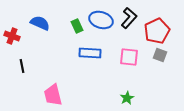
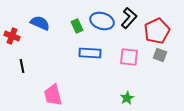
blue ellipse: moved 1 px right, 1 px down
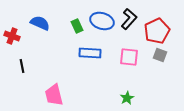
black L-shape: moved 1 px down
pink trapezoid: moved 1 px right
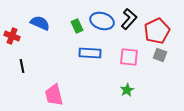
green star: moved 8 px up
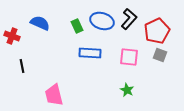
green star: rotated 16 degrees counterclockwise
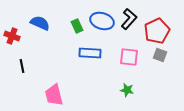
green star: rotated 16 degrees counterclockwise
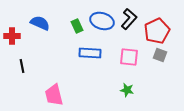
red cross: rotated 21 degrees counterclockwise
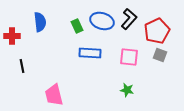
blue semicircle: moved 1 px up; rotated 60 degrees clockwise
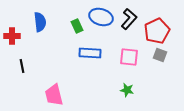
blue ellipse: moved 1 px left, 4 px up
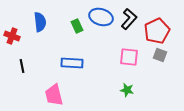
red cross: rotated 21 degrees clockwise
blue rectangle: moved 18 px left, 10 px down
